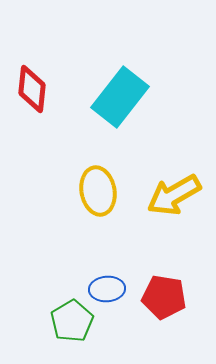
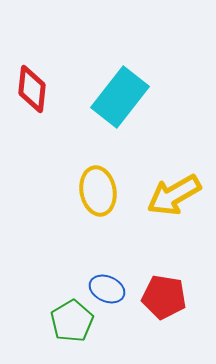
blue ellipse: rotated 28 degrees clockwise
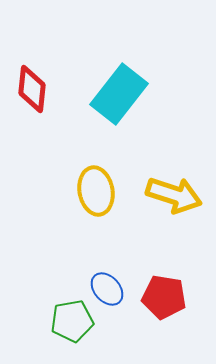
cyan rectangle: moved 1 px left, 3 px up
yellow ellipse: moved 2 px left
yellow arrow: rotated 132 degrees counterclockwise
blue ellipse: rotated 24 degrees clockwise
green pentagon: rotated 21 degrees clockwise
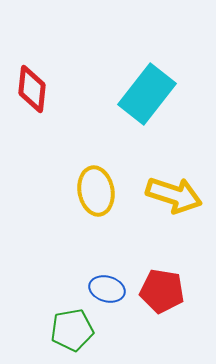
cyan rectangle: moved 28 px right
blue ellipse: rotated 32 degrees counterclockwise
red pentagon: moved 2 px left, 6 px up
green pentagon: moved 9 px down
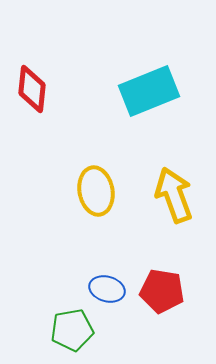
cyan rectangle: moved 2 px right, 3 px up; rotated 30 degrees clockwise
yellow arrow: rotated 128 degrees counterclockwise
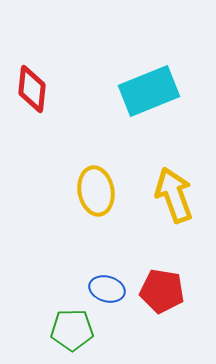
green pentagon: rotated 9 degrees clockwise
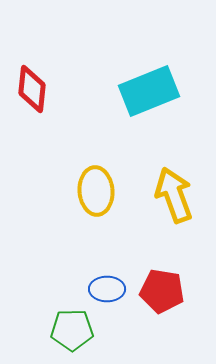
yellow ellipse: rotated 6 degrees clockwise
blue ellipse: rotated 16 degrees counterclockwise
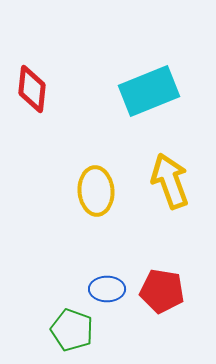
yellow arrow: moved 4 px left, 14 px up
green pentagon: rotated 21 degrees clockwise
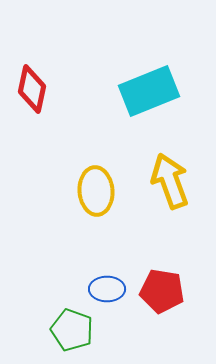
red diamond: rotated 6 degrees clockwise
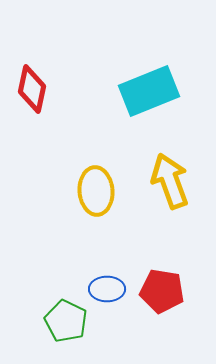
green pentagon: moved 6 px left, 9 px up; rotated 6 degrees clockwise
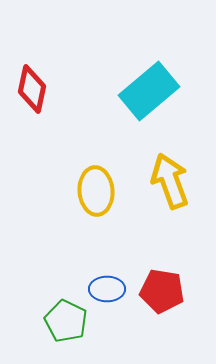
cyan rectangle: rotated 18 degrees counterclockwise
